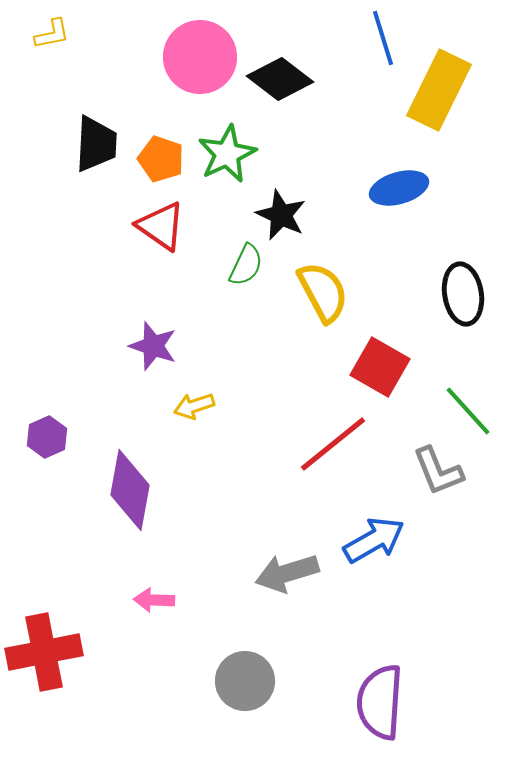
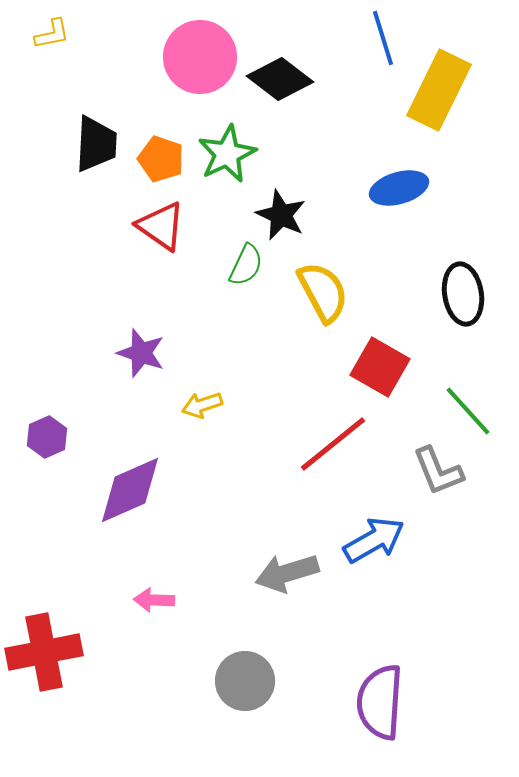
purple star: moved 12 px left, 7 px down
yellow arrow: moved 8 px right, 1 px up
purple diamond: rotated 56 degrees clockwise
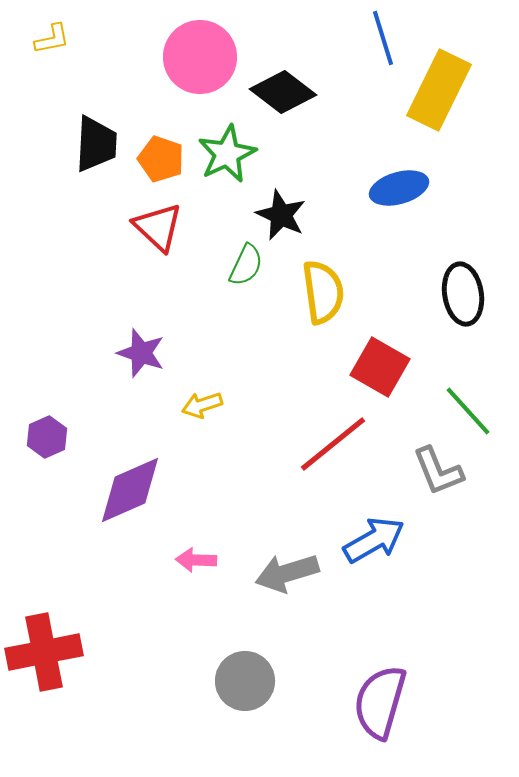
yellow L-shape: moved 5 px down
black diamond: moved 3 px right, 13 px down
red triangle: moved 3 px left, 1 px down; rotated 8 degrees clockwise
yellow semicircle: rotated 20 degrees clockwise
pink arrow: moved 42 px right, 40 px up
purple semicircle: rotated 12 degrees clockwise
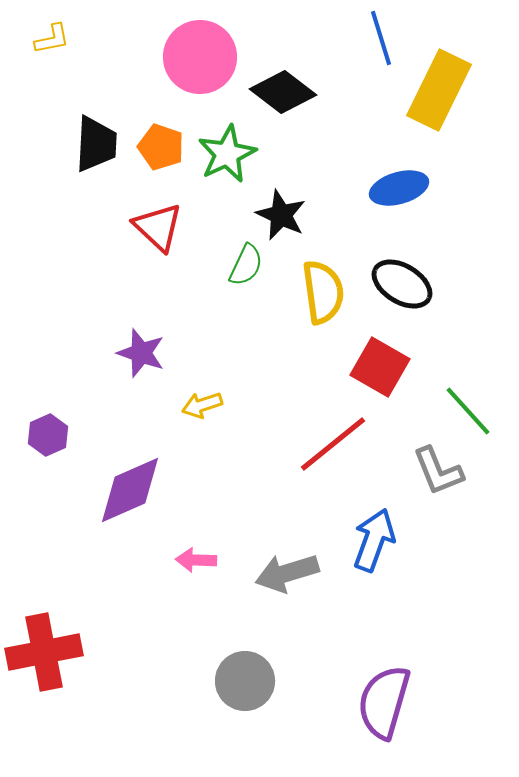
blue line: moved 2 px left
orange pentagon: moved 12 px up
black ellipse: moved 61 px left, 10 px up; rotated 50 degrees counterclockwise
purple hexagon: moved 1 px right, 2 px up
blue arrow: rotated 40 degrees counterclockwise
purple semicircle: moved 4 px right
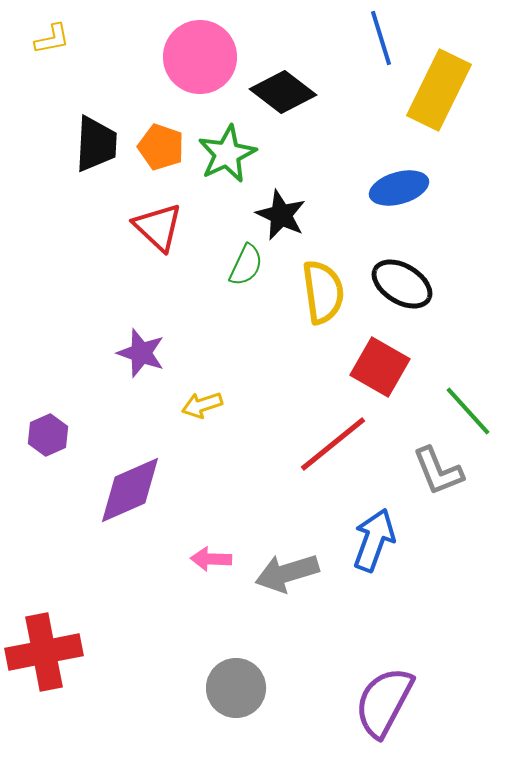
pink arrow: moved 15 px right, 1 px up
gray circle: moved 9 px left, 7 px down
purple semicircle: rotated 12 degrees clockwise
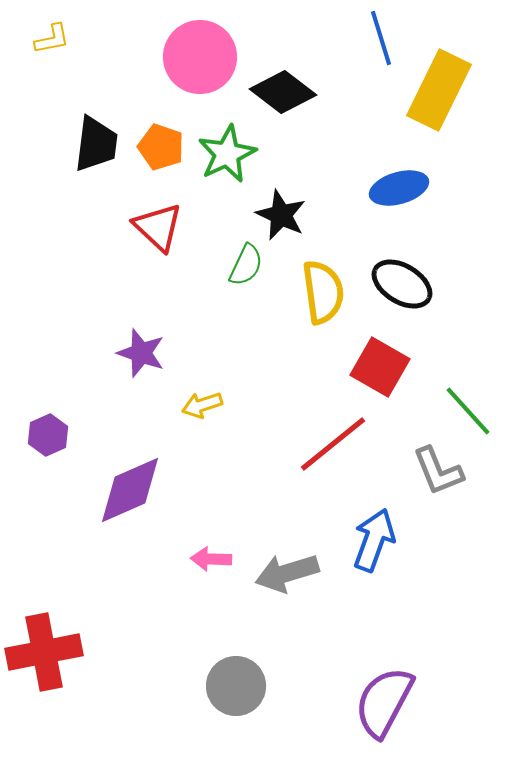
black trapezoid: rotated 4 degrees clockwise
gray circle: moved 2 px up
